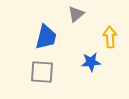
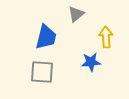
yellow arrow: moved 4 px left
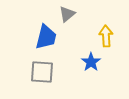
gray triangle: moved 9 px left
yellow arrow: moved 1 px up
blue star: rotated 30 degrees counterclockwise
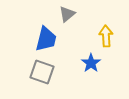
blue trapezoid: moved 2 px down
blue star: moved 1 px down
gray square: rotated 15 degrees clockwise
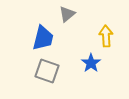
blue trapezoid: moved 3 px left, 1 px up
gray square: moved 5 px right, 1 px up
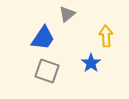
blue trapezoid: rotated 20 degrees clockwise
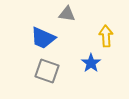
gray triangle: rotated 48 degrees clockwise
blue trapezoid: rotated 80 degrees clockwise
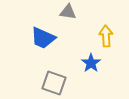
gray triangle: moved 1 px right, 2 px up
gray square: moved 7 px right, 12 px down
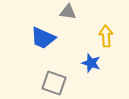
blue star: rotated 18 degrees counterclockwise
